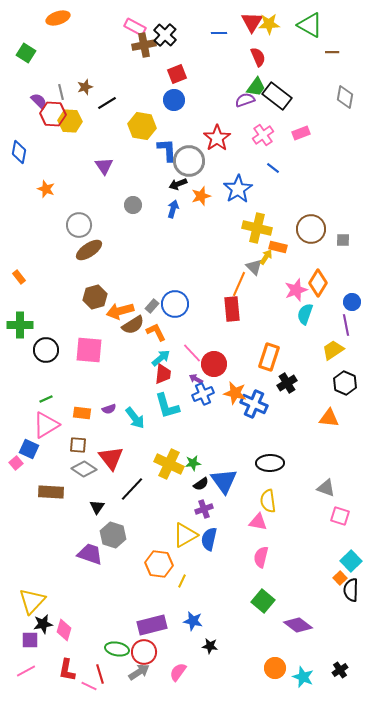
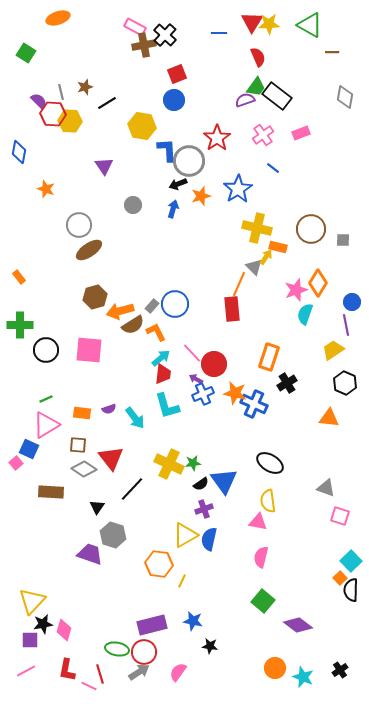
black ellipse at (270, 463): rotated 32 degrees clockwise
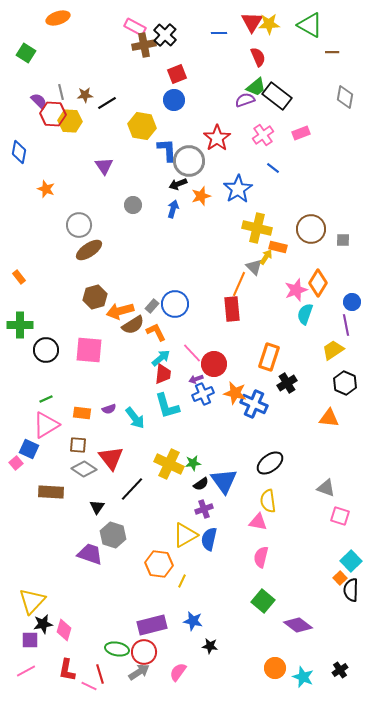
brown star at (85, 87): moved 8 px down; rotated 14 degrees clockwise
green trapezoid at (256, 87): rotated 15 degrees clockwise
purple arrow at (196, 379): rotated 48 degrees counterclockwise
black ellipse at (270, 463): rotated 68 degrees counterclockwise
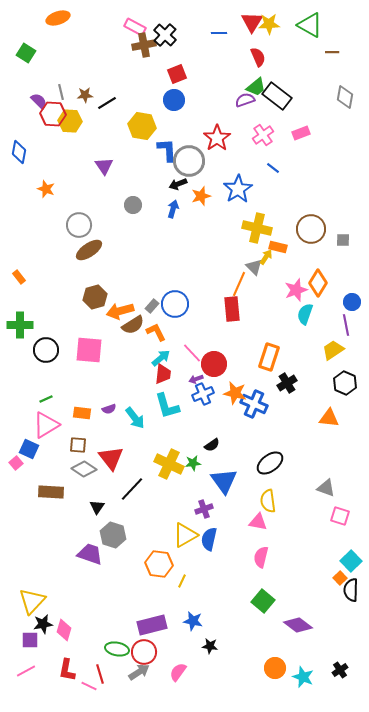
black semicircle at (201, 484): moved 11 px right, 39 px up
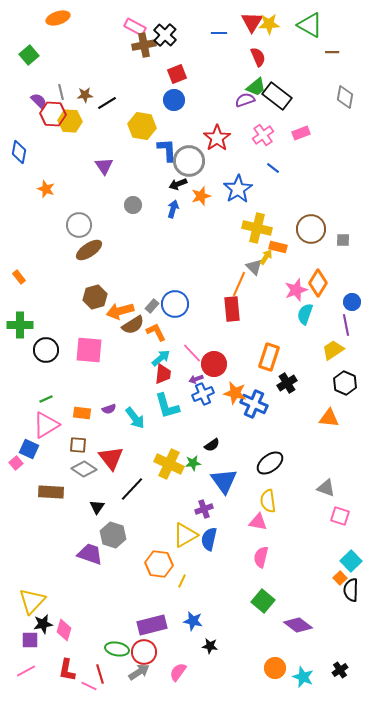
green square at (26, 53): moved 3 px right, 2 px down; rotated 18 degrees clockwise
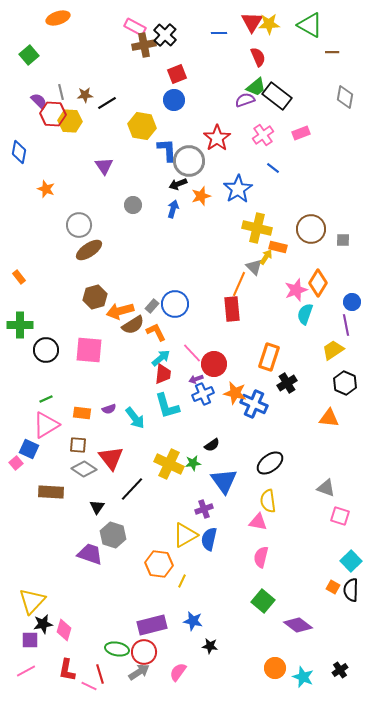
orange square at (340, 578): moved 7 px left, 9 px down; rotated 16 degrees counterclockwise
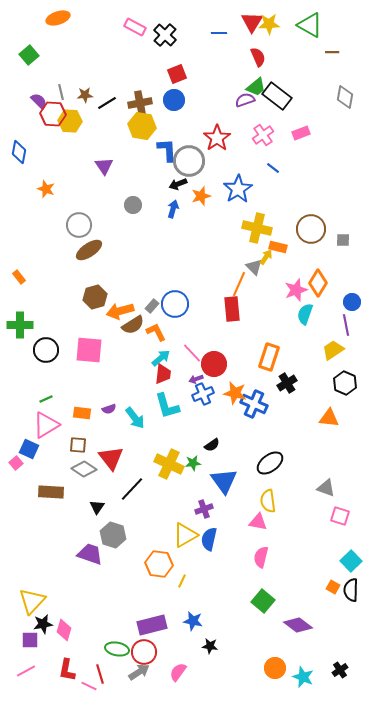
brown cross at (144, 45): moved 4 px left, 58 px down
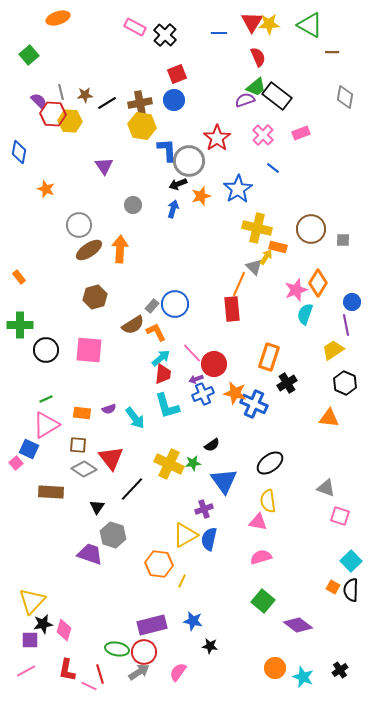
pink cross at (263, 135): rotated 10 degrees counterclockwise
orange arrow at (120, 311): moved 62 px up; rotated 108 degrees clockwise
pink semicircle at (261, 557): rotated 60 degrees clockwise
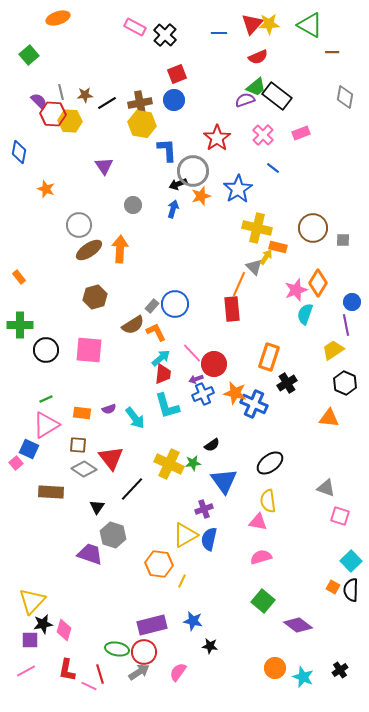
red triangle at (252, 22): moved 2 px down; rotated 10 degrees clockwise
red semicircle at (258, 57): rotated 90 degrees clockwise
yellow hexagon at (142, 126): moved 2 px up
gray circle at (189, 161): moved 4 px right, 10 px down
brown circle at (311, 229): moved 2 px right, 1 px up
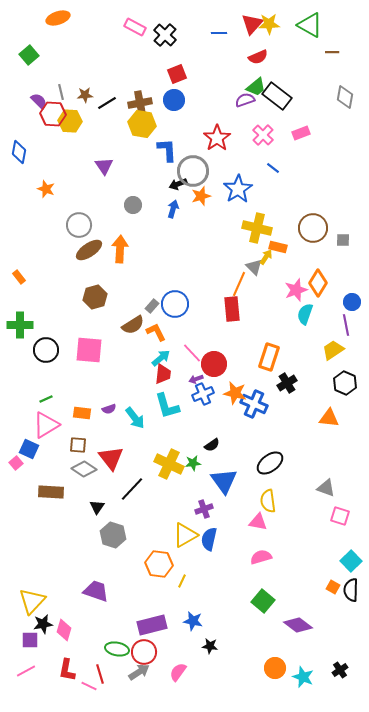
purple trapezoid at (90, 554): moved 6 px right, 37 px down
